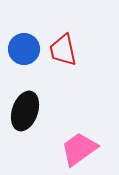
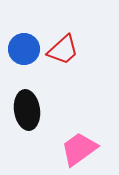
red trapezoid: rotated 120 degrees counterclockwise
black ellipse: moved 2 px right, 1 px up; rotated 27 degrees counterclockwise
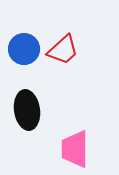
pink trapezoid: moved 4 px left; rotated 54 degrees counterclockwise
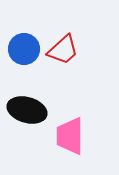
black ellipse: rotated 66 degrees counterclockwise
pink trapezoid: moved 5 px left, 13 px up
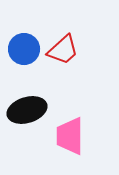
black ellipse: rotated 33 degrees counterclockwise
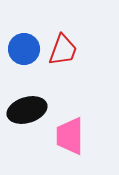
red trapezoid: rotated 28 degrees counterclockwise
